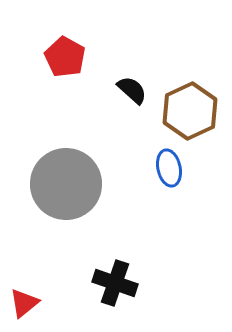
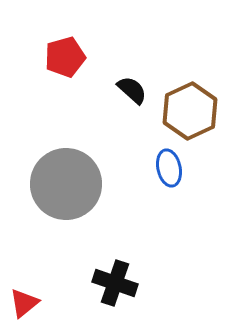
red pentagon: rotated 27 degrees clockwise
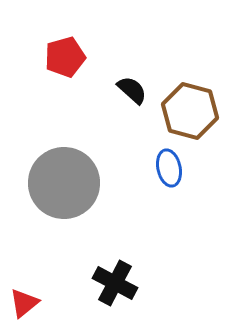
brown hexagon: rotated 20 degrees counterclockwise
gray circle: moved 2 px left, 1 px up
black cross: rotated 9 degrees clockwise
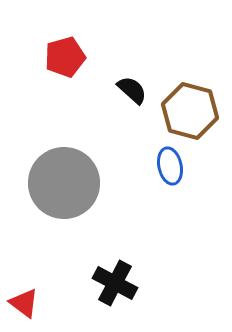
blue ellipse: moved 1 px right, 2 px up
red triangle: rotated 44 degrees counterclockwise
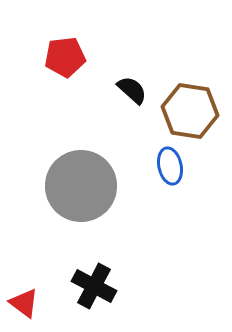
red pentagon: rotated 9 degrees clockwise
brown hexagon: rotated 6 degrees counterclockwise
gray circle: moved 17 px right, 3 px down
black cross: moved 21 px left, 3 px down
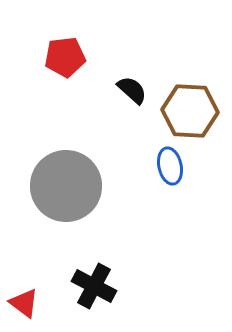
brown hexagon: rotated 6 degrees counterclockwise
gray circle: moved 15 px left
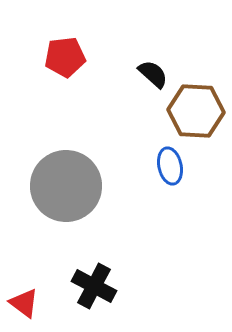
black semicircle: moved 21 px right, 16 px up
brown hexagon: moved 6 px right
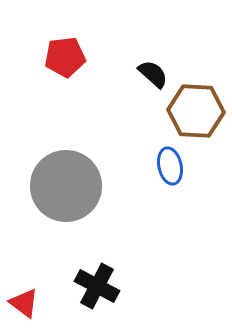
black cross: moved 3 px right
